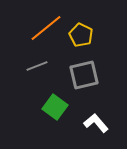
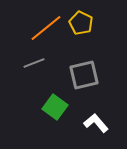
yellow pentagon: moved 12 px up
gray line: moved 3 px left, 3 px up
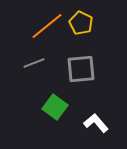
orange line: moved 1 px right, 2 px up
gray square: moved 3 px left, 6 px up; rotated 8 degrees clockwise
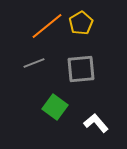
yellow pentagon: rotated 15 degrees clockwise
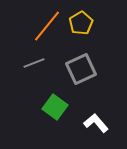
orange line: rotated 12 degrees counterclockwise
gray square: rotated 20 degrees counterclockwise
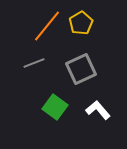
white L-shape: moved 2 px right, 13 px up
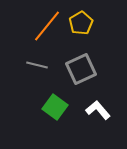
gray line: moved 3 px right, 2 px down; rotated 35 degrees clockwise
